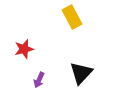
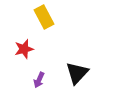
yellow rectangle: moved 28 px left
black triangle: moved 4 px left
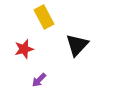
black triangle: moved 28 px up
purple arrow: rotated 21 degrees clockwise
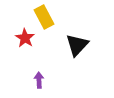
red star: moved 1 px right, 11 px up; rotated 24 degrees counterclockwise
purple arrow: rotated 133 degrees clockwise
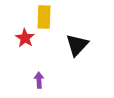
yellow rectangle: rotated 30 degrees clockwise
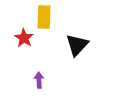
red star: moved 1 px left
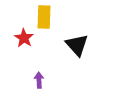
black triangle: rotated 25 degrees counterclockwise
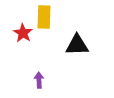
red star: moved 1 px left, 5 px up
black triangle: rotated 50 degrees counterclockwise
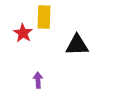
purple arrow: moved 1 px left
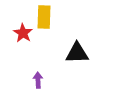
black triangle: moved 8 px down
